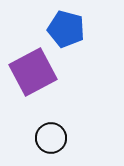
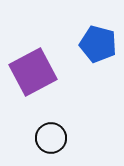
blue pentagon: moved 32 px right, 15 px down
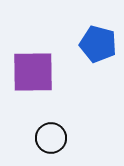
purple square: rotated 27 degrees clockwise
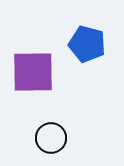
blue pentagon: moved 11 px left
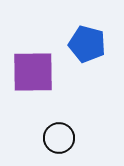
black circle: moved 8 px right
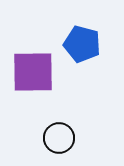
blue pentagon: moved 5 px left
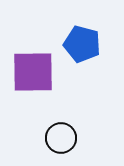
black circle: moved 2 px right
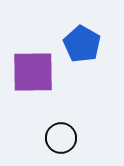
blue pentagon: rotated 15 degrees clockwise
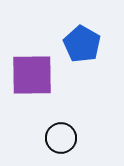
purple square: moved 1 px left, 3 px down
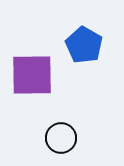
blue pentagon: moved 2 px right, 1 px down
